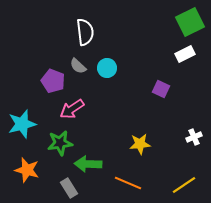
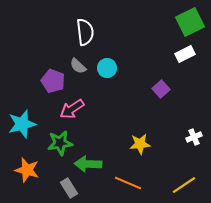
purple square: rotated 24 degrees clockwise
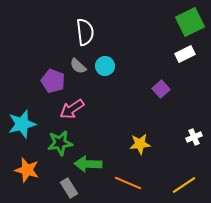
cyan circle: moved 2 px left, 2 px up
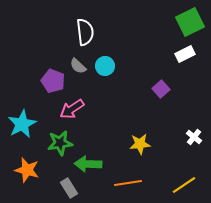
cyan star: rotated 12 degrees counterclockwise
white cross: rotated 28 degrees counterclockwise
orange line: rotated 32 degrees counterclockwise
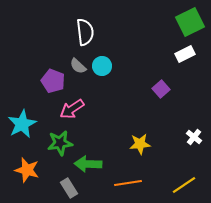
cyan circle: moved 3 px left
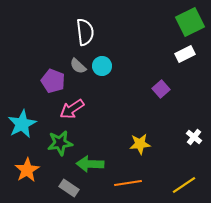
green arrow: moved 2 px right
orange star: rotated 25 degrees clockwise
gray rectangle: rotated 24 degrees counterclockwise
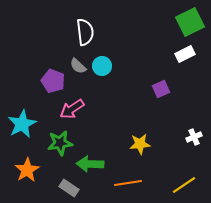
purple square: rotated 18 degrees clockwise
white cross: rotated 28 degrees clockwise
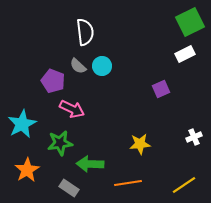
pink arrow: rotated 120 degrees counterclockwise
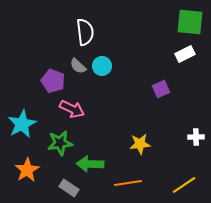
green square: rotated 32 degrees clockwise
white cross: moved 2 px right; rotated 21 degrees clockwise
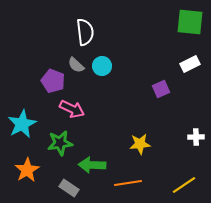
white rectangle: moved 5 px right, 10 px down
gray semicircle: moved 2 px left, 1 px up
green arrow: moved 2 px right, 1 px down
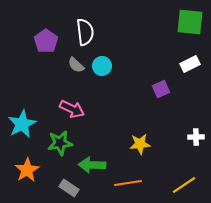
purple pentagon: moved 7 px left, 40 px up; rotated 15 degrees clockwise
